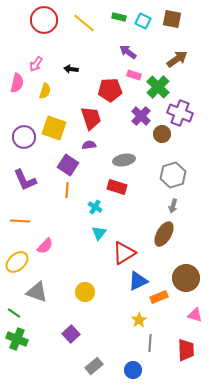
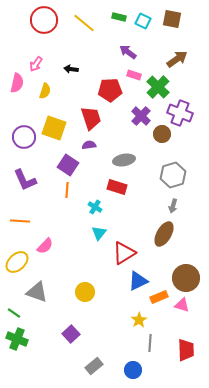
pink triangle at (195, 315): moved 13 px left, 10 px up
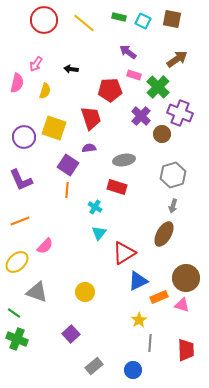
purple semicircle at (89, 145): moved 3 px down
purple L-shape at (25, 180): moved 4 px left
orange line at (20, 221): rotated 24 degrees counterclockwise
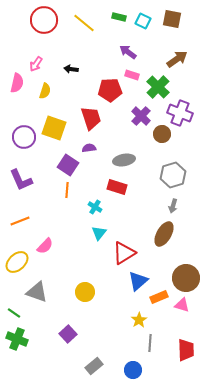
pink rectangle at (134, 75): moved 2 px left
blue triangle at (138, 281): rotated 15 degrees counterclockwise
purple square at (71, 334): moved 3 px left
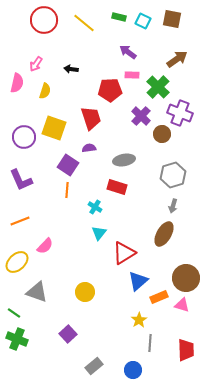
pink rectangle at (132, 75): rotated 16 degrees counterclockwise
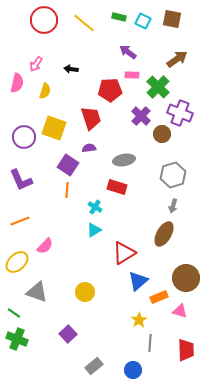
cyan triangle at (99, 233): moved 5 px left, 3 px up; rotated 21 degrees clockwise
pink triangle at (182, 305): moved 2 px left, 6 px down
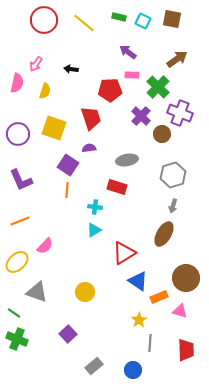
purple circle at (24, 137): moved 6 px left, 3 px up
gray ellipse at (124, 160): moved 3 px right
cyan cross at (95, 207): rotated 24 degrees counterclockwise
blue triangle at (138, 281): rotated 45 degrees counterclockwise
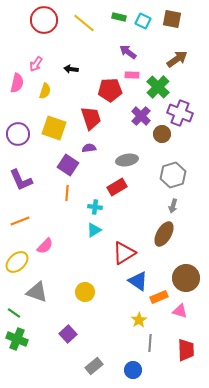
red rectangle at (117, 187): rotated 48 degrees counterclockwise
orange line at (67, 190): moved 3 px down
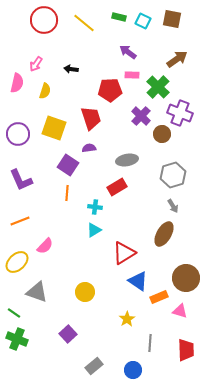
gray arrow at (173, 206): rotated 48 degrees counterclockwise
yellow star at (139, 320): moved 12 px left, 1 px up
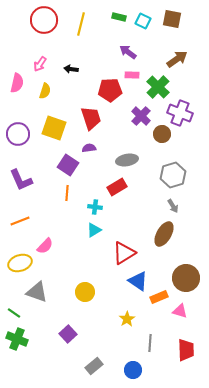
yellow line at (84, 23): moved 3 px left, 1 px down; rotated 65 degrees clockwise
pink arrow at (36, 64): moved 4 px right
yellow ellipse at (17, 262): moved 3 px right, 1 px down; rotated 25 degrees clockwise
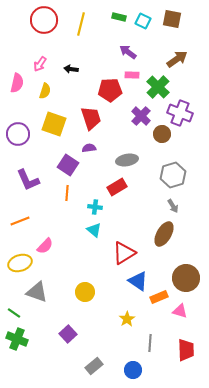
yellow square at (54, 128): moved 4 px up
purple L-shape at (21, 180): moved 7 px right
cyan triangle at (94, 230): rotated 49 degrees counterclockwise
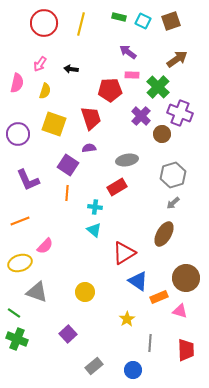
brown square at (172, 19): moved 1 px left, 2 px down; rotated 30 degrees counterclockwise
red circle at (44, 20): moved 3 px down
gray arrow at (173, 206): moved 3 px up; rotated 80 degrees clockwise
